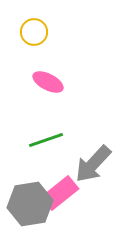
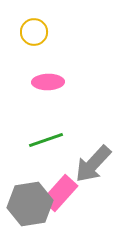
pink ellipse: rotated 28 degrees counterclockwise
pink rectangle: rotated 9 degrees counterclockwise
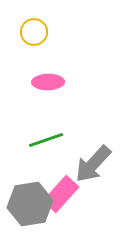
pink rectangle: moved 1 px right, 1 px down
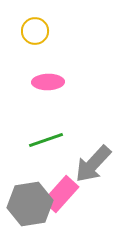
yellow circle: moved 1 px right, 1 px up
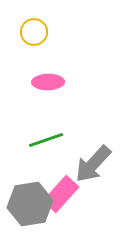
yellow circle: moved 1 px left, 1 px down
